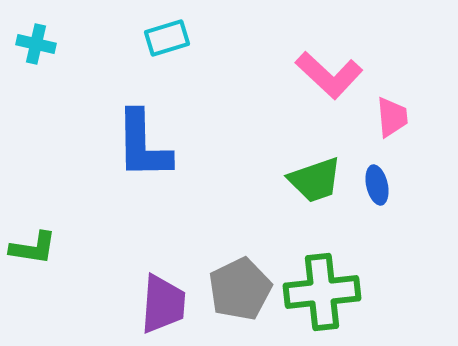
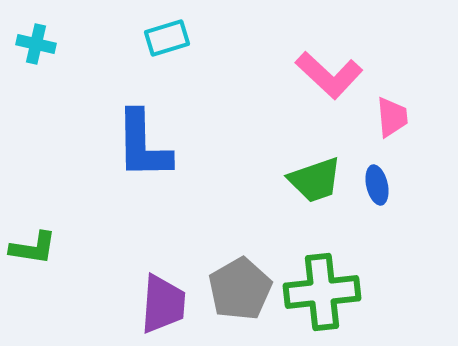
gray pentagon: rotated 4 degrees counterclockwise
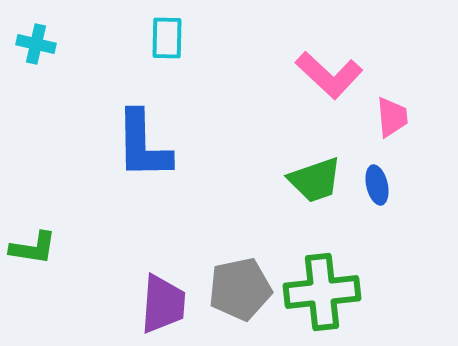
cyan rectangle: rotated 72 degrees counterclockwise
gray pentagon: rotated 18 degrees clockwise
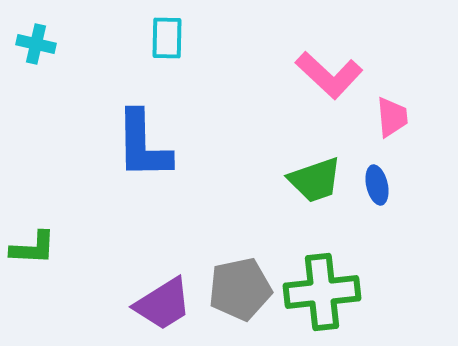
green L-shape: rotated 6 degrees counterclockwise
purple trapezoid: rotated 54 degrees clockwise
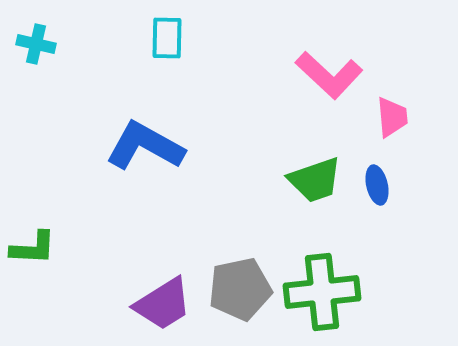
blue L-shape: moved 2 px right, 1 px down; rotated 120 degrees clockwise
